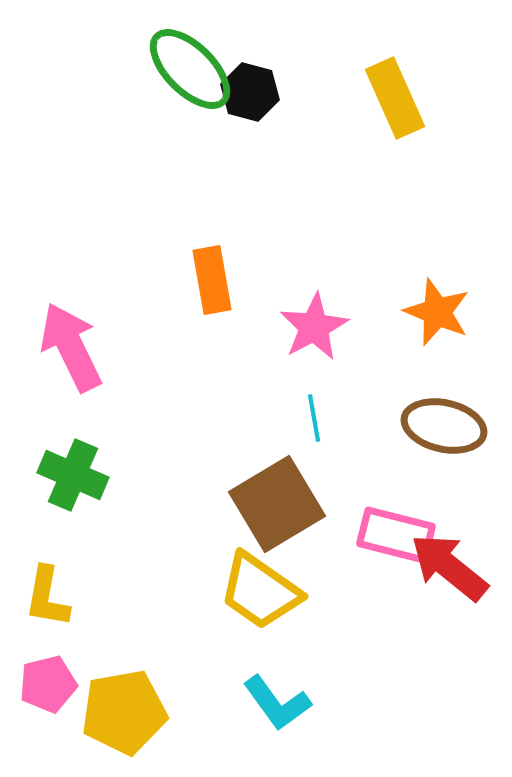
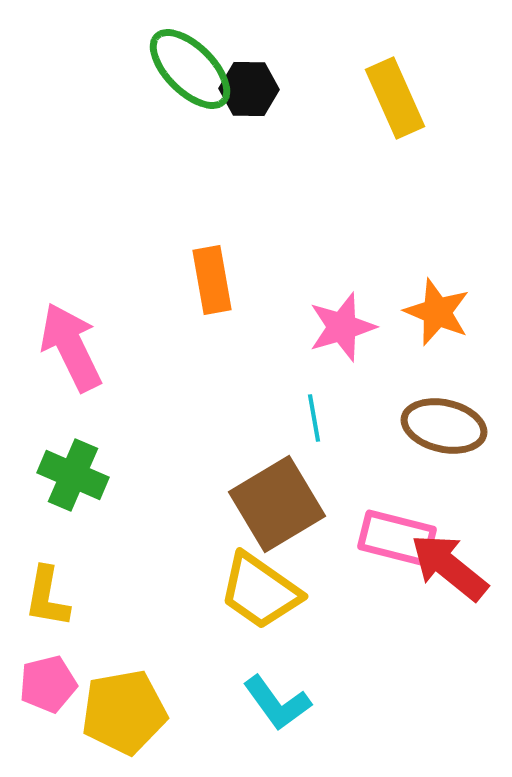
black hexagon: moved 1 px left, 3 px up; rotated 14 degrees counterclockwise
pink star: moved 28 px right; rotated 12 degrees clockwise
pink rectangle: moved 1 px right, 3 px down
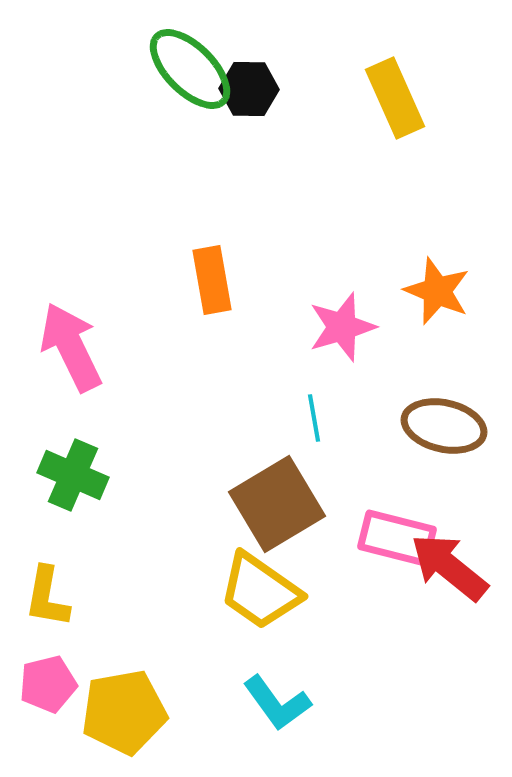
orange star: moved 21 px up
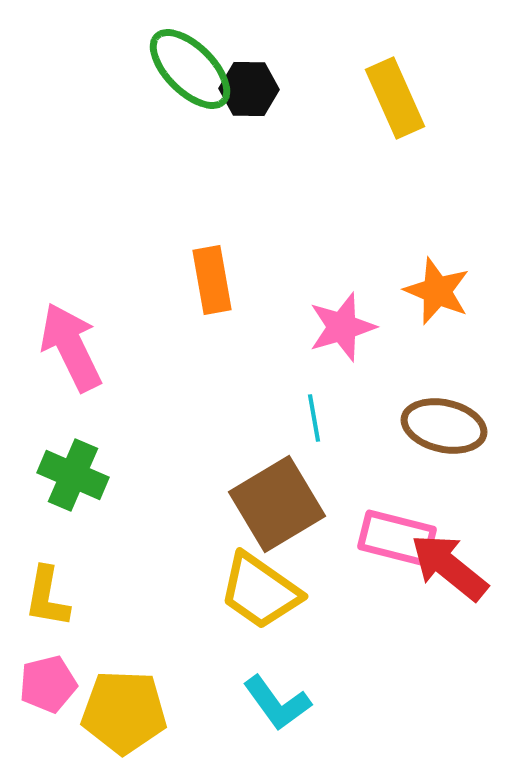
yellow pentagon: rotated 12 degrees clockwise
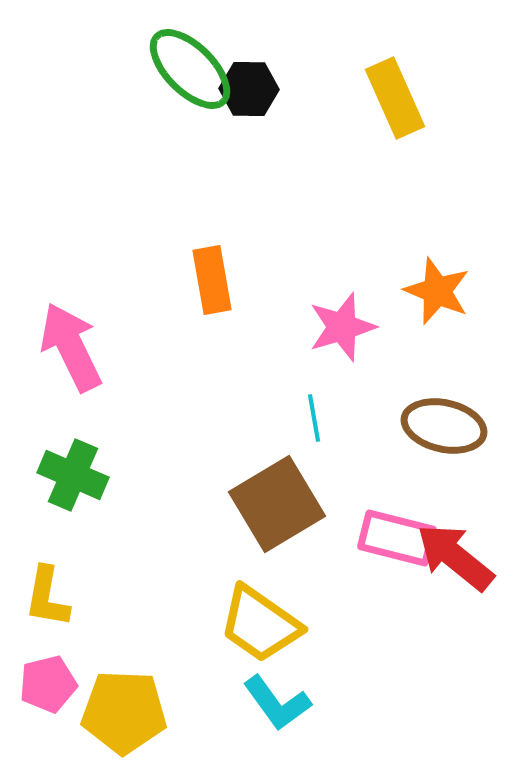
red arrow: moved 6 px right, 10 px up
yellow trapezoid: moved 33 px down
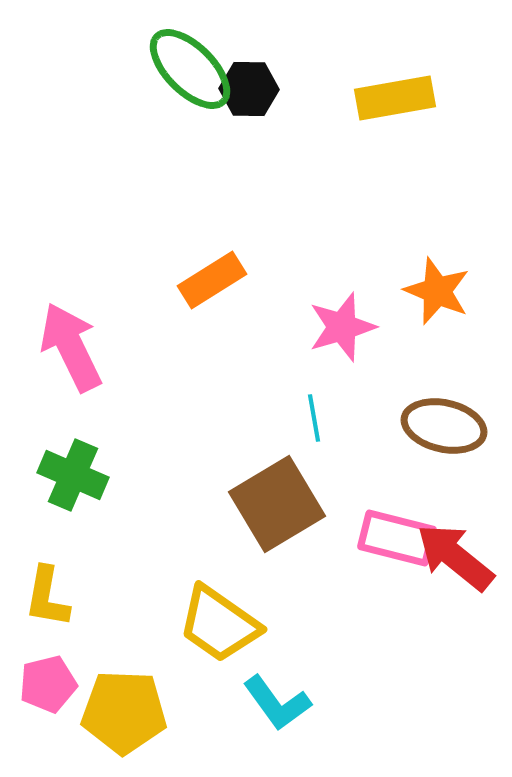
yellow rectangle: rotated 76 degrees counterclockwise
orange rectangle: rotated 68 degrees clockwise
yellow trapezoid: moved 41 px left
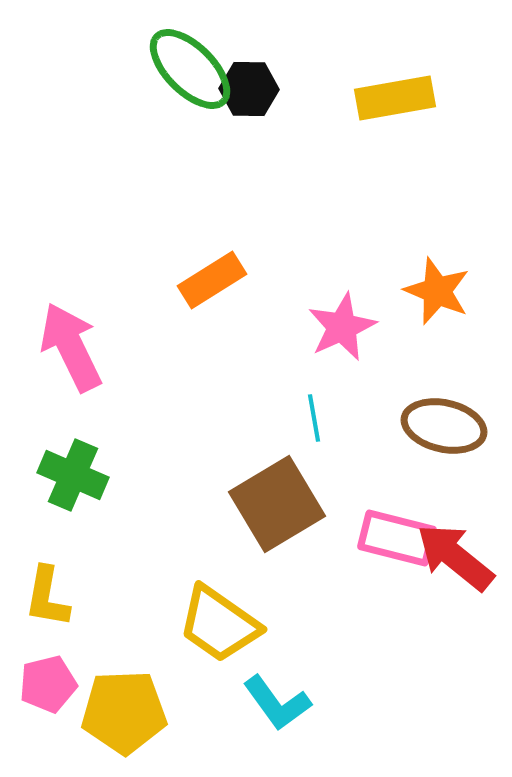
pink star: rotated 8 degrees counterclockwise
yellow pentagon: rotated 4 degrees counterclockwise
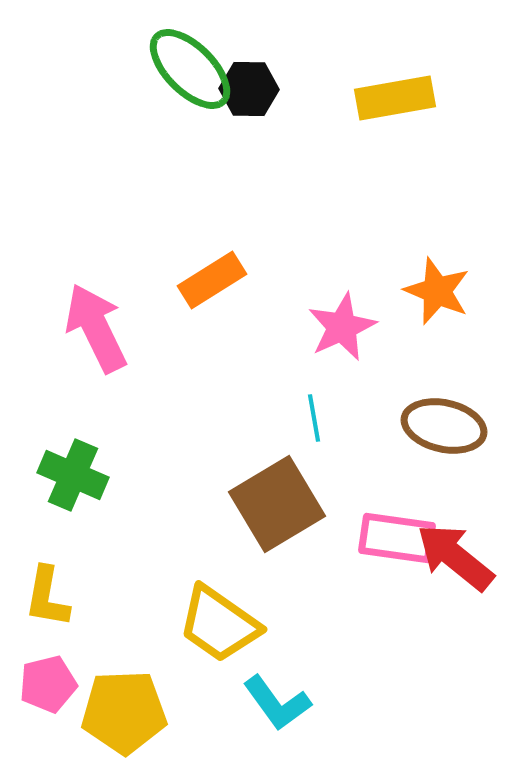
pink arrow: moved 25 px right, 19 px up
pink rectangle: rotated 6 degrees counterclockwise
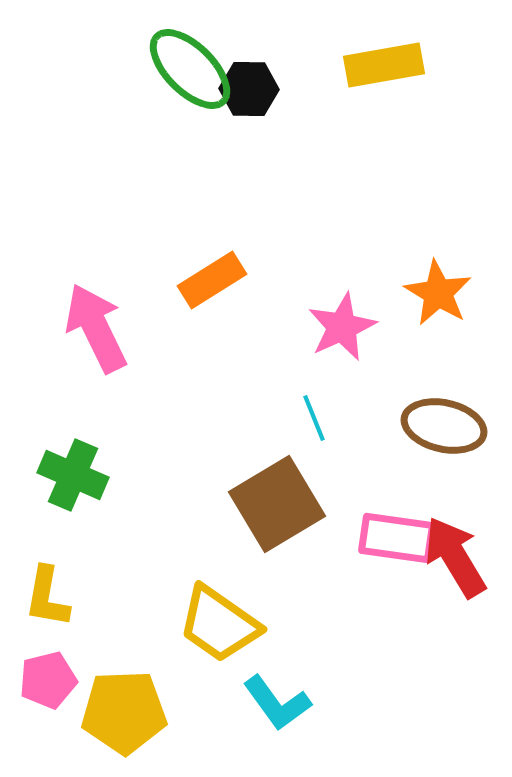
yellow rectangle: moved 11 px left, 33 px up
orange star: moved 1 px right, 2 px down; rotated 8 degrees clockwise
cyan line: rotated 12 degrees counterclockwise
red arrow: rotated 20 degrees clockwise
pink pentagon: moved 4 px up
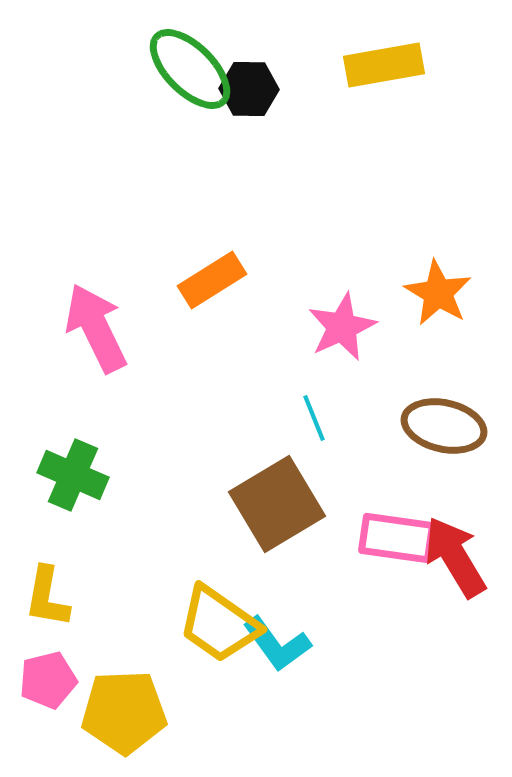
cyan L-shape: moved 59 px up
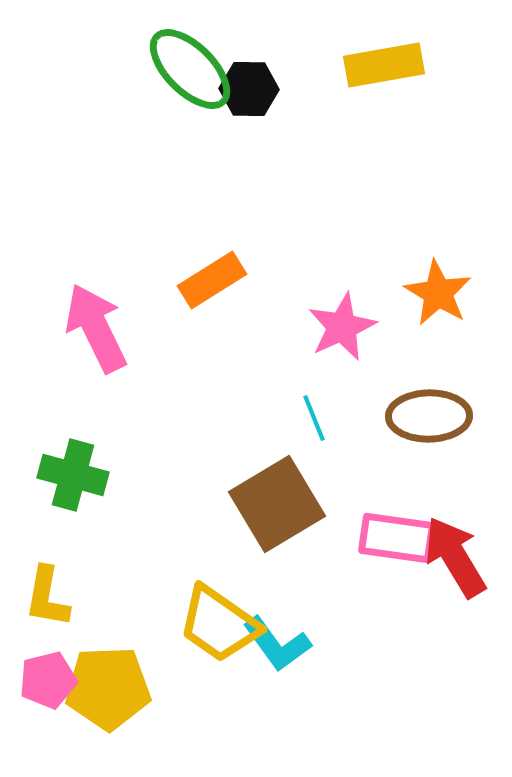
brown ellipse: moved 15 px left, 10 px up; rotated 14 degrees counterclockwise
green cross: rotated 8 degrees counterclockwise
yellow pentagon: moved 16 px left, 24 px up
